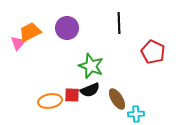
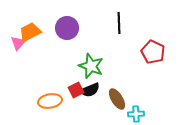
red square: moved 4 px right, 5 px up; rotated 28 degrees counterclockwise
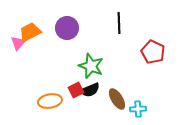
cyan cross: moved 2 px right, 5 px up
